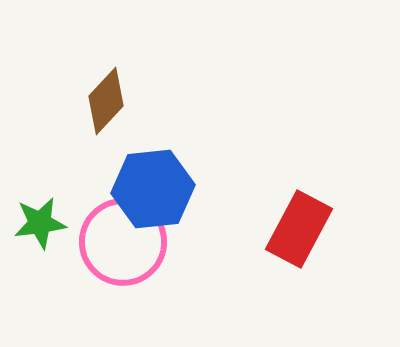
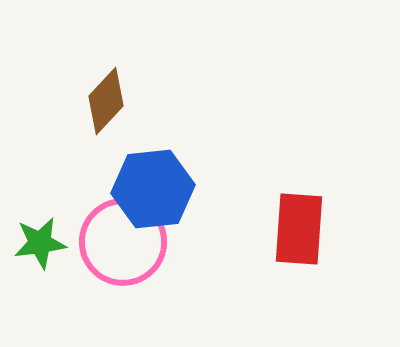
green star: moved 20 px down
red rectangle: rotated 24 degrees counterclockwise
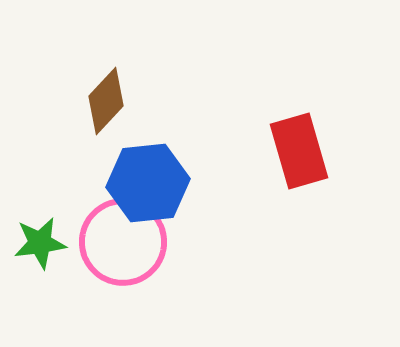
blue hexagon: moved 5 px left, 6 px up
red rectangle: moved 78 px up; rotated 20 degrees counterclockwise
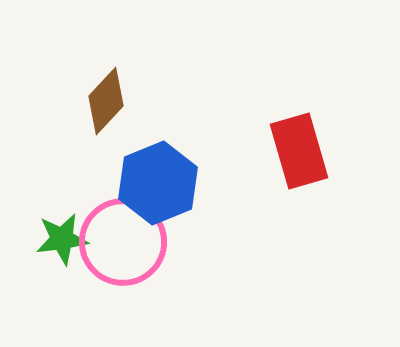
blue hexagon: moved 10 px right; rotated 16 degrees counterclockwise
green star: moved 22 px right, 4 px up
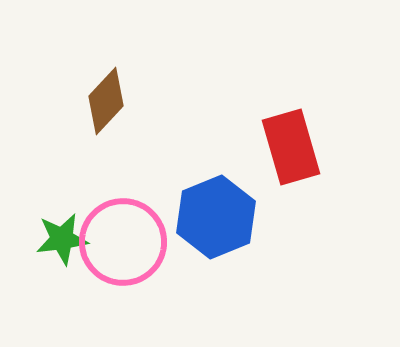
red rectangle: moved 8 px left, 4 px up
blue hexagon: moved 58 px right, 34 px down
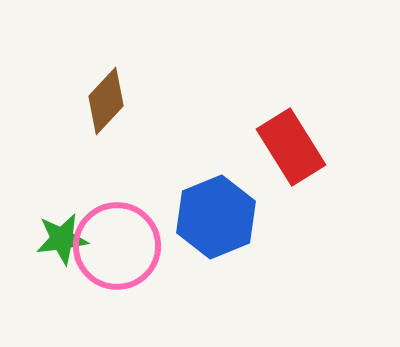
red rectangle: rotated 16 degrees counterclockwise
pink circle: moved 6 px left, 4 px down
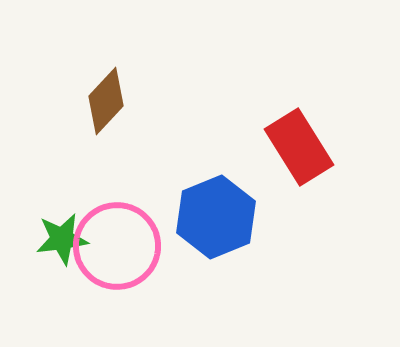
red rectangle: moved 8 px right
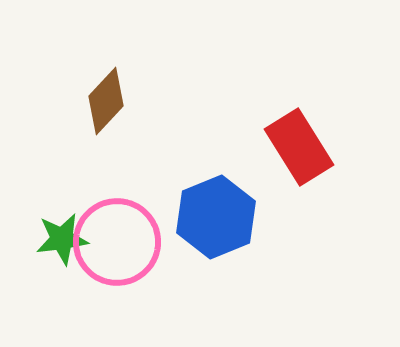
pink circle: moved 4 px up
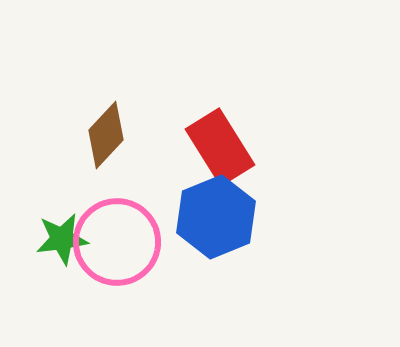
brown diamond: moved 34 px down
red rectangle: moved 79 px left
